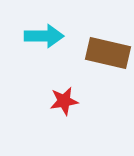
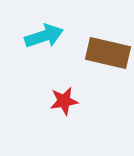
cyan arrow: rotated 18 degrees counterclockwise
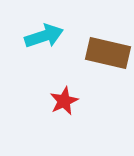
red star: rotated 16 degrees counterclockwise
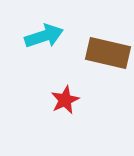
red star: moved 1 px right, 1 px up
